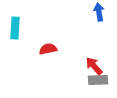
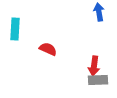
cyan rectangle: moved 1 px down
red semicircle: rotated 36 degrees clockwise
red arrow: rotated 132 degrees counterclockwise
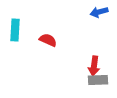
blue arrow: rotated 96 degrees counterclockwise
cyan rectangle: moved 1 px down
red semicircle: moved 9 px up
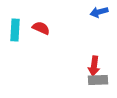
red semicircle: moved 7 px left, 12 px up
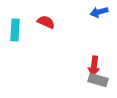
red semicircle: moved 5 px right, 6 px up
gray rectangle: rotated 18 degrees clockwise
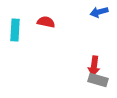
red semicircle: rotated 12 degrees counterclockwise
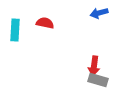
blue arrow: moved 1 px down
red semicircle: moved 1 px left, 1 px down
